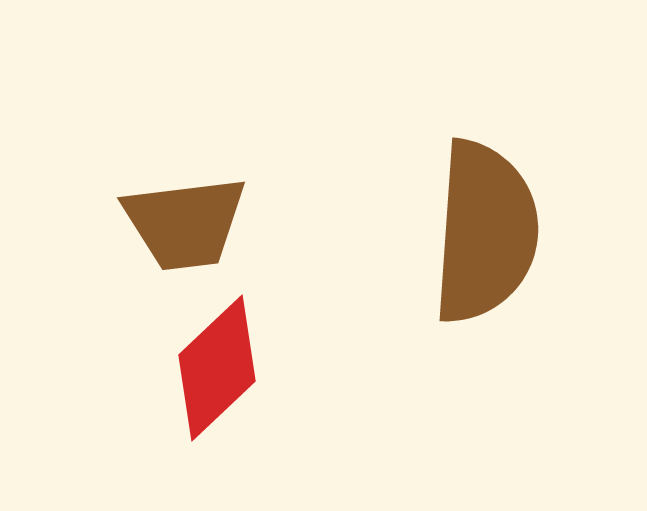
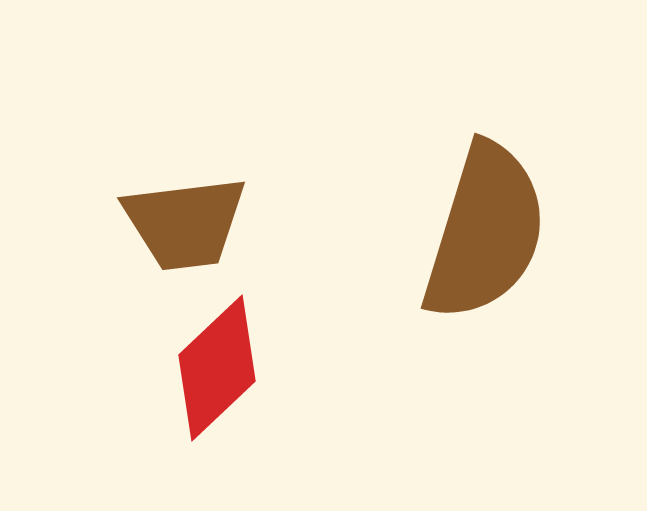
brown semicircle: rotated 13 degrees clockwise
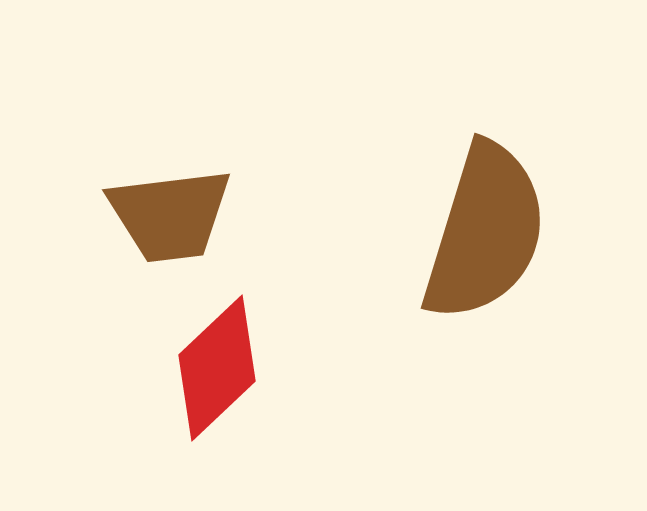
brown trapezoid: moved 15 px left, 8 px up
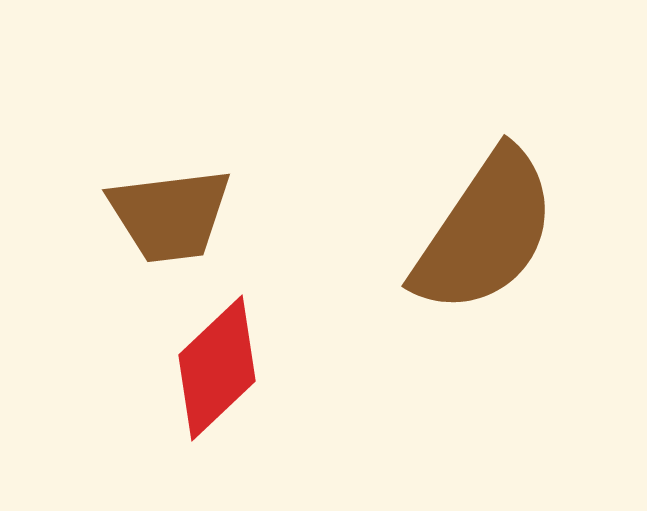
brown semicircle: rotated 17 degrees clockwise
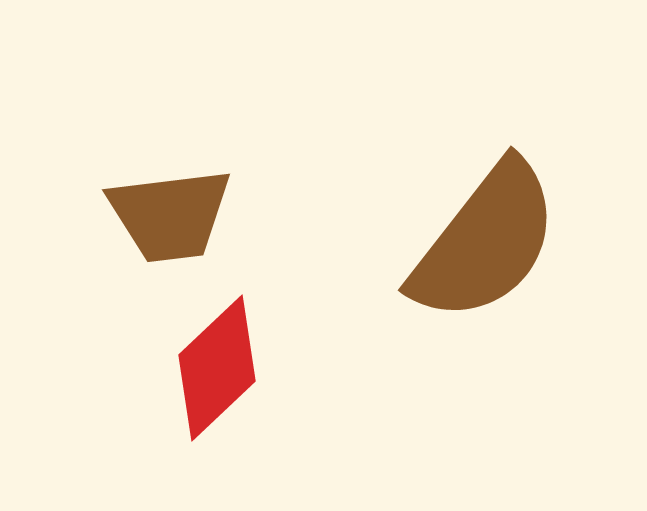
brown semicircle: moved 10 px down; rotated 4 degrees clockwise
